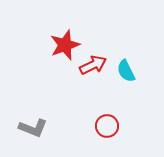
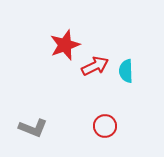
red arrow: moved 2 px right, 1 px down
cyan semicircle: rotated 25 degrees clockwise
red circle: moved 2 px left
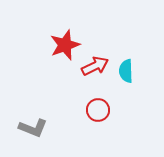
red circle: moved 7 px left, 16 px up
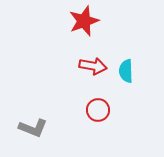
red star: moved 19 px right, 24 px up
red arrow: moved 2 px left; rotated 36 degrees clockwise
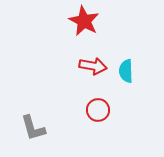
red star: rotated 24 degrees counterclockwise
gray L-shape: rotated 52 degrees clockwise
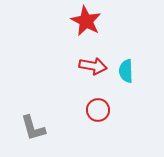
red star: moved 2 px right
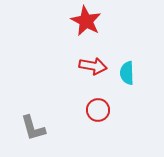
cyan semicircle: moved 1 px right, 2 px down
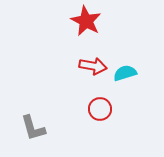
cyan semicircle: moved 2 px left; rotated 75 degrees clockwise
red circle: moved 2 px right, 1 px up
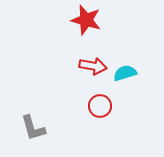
red star: moved 1 px up; rotated 12 degrees counterclockwise
red circle: moved 3 px up
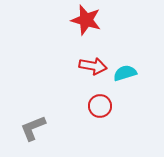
gray L-shape: rotated 84 degrees clockwise
